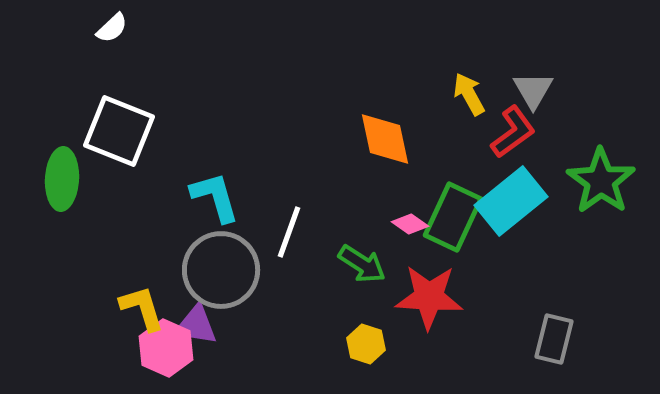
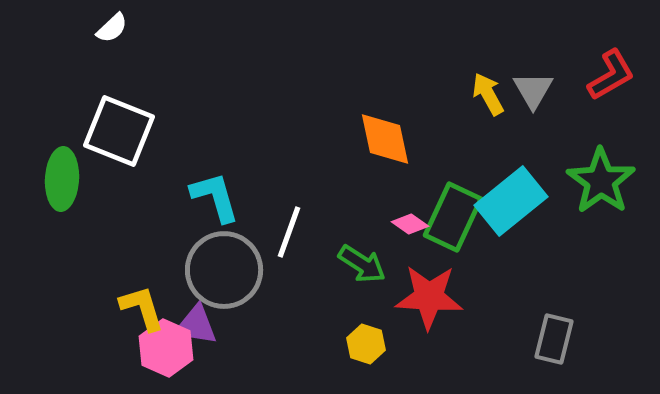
yellow arrow: moved 19 px right
red L-shape: moved 98 px right, 57 px up; rotated 6 degrees clockwise
gray circle: moved 3 px right
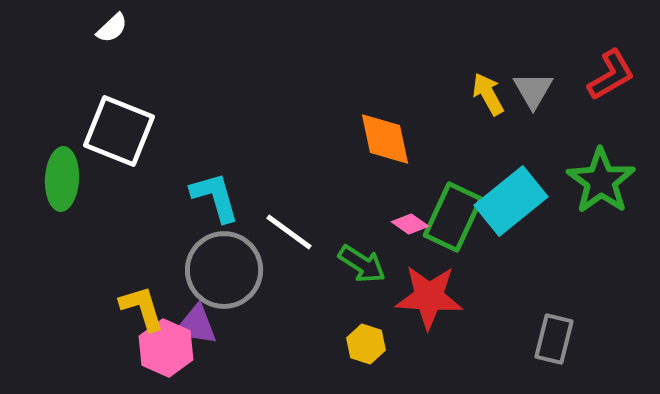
white line: rotated 74 degrees counterclockwise
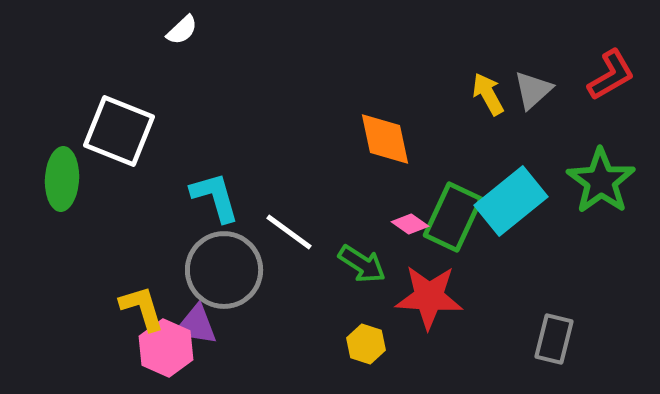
white semicircle: moved 70 px right, 2 px down
gray triangle: rotated 18 degrees clockwise
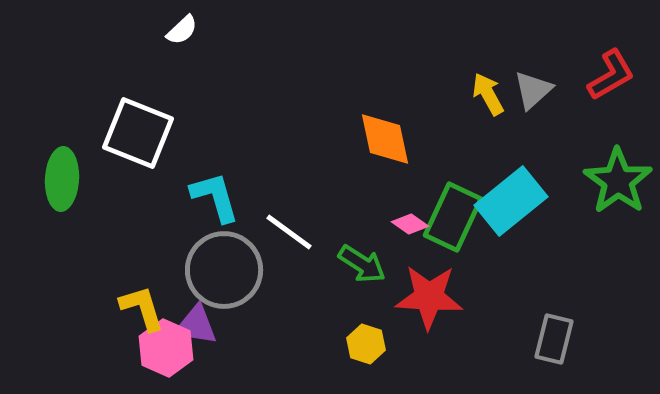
white square: moved 19 px right, 2 px down
green star: moved 17 px right
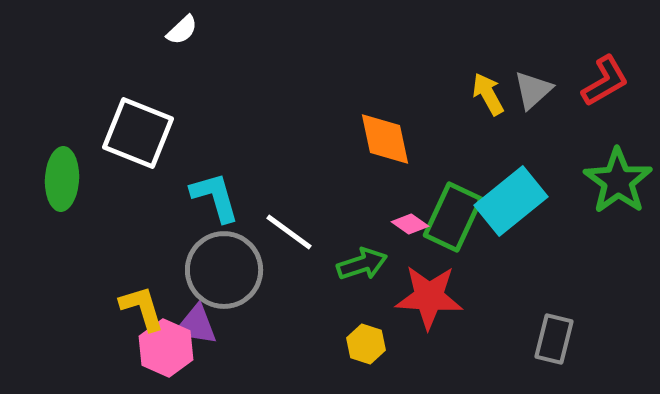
red L-shape: moved 6 px left, 6 px down
green arrow: rotated 51 degrees counterclockwise
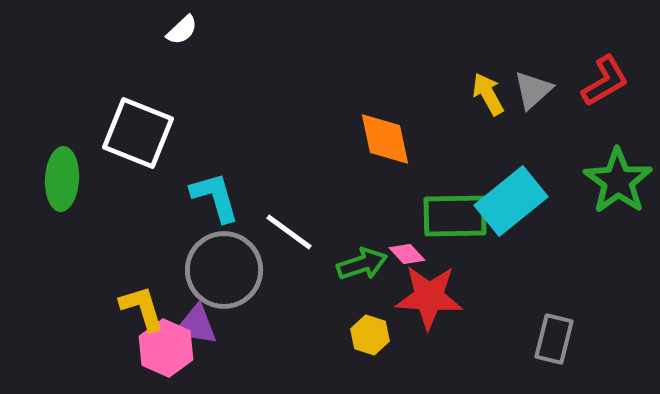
green rectangle: moved 2 px right, 1 px up; rotated 64 degrees clockwise
pink diamond: moved 3 px left, 30 px down; rotated 12 degrees clockwise
yellow hexagon: moved 4 px right, 9 px up
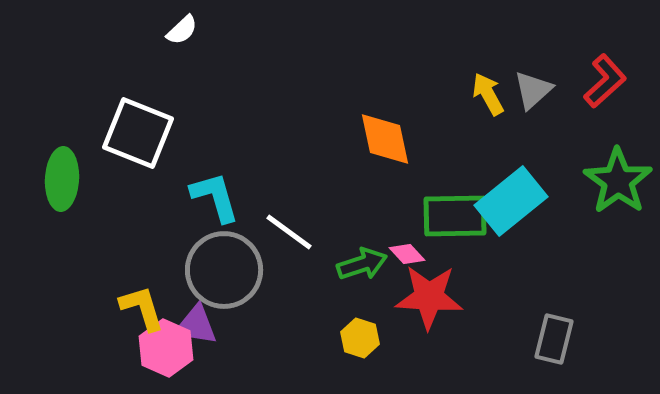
red L-shape: rotated 12 degrees counterclockwise
yellow hexagon: moved 10 px left, 3 px down
